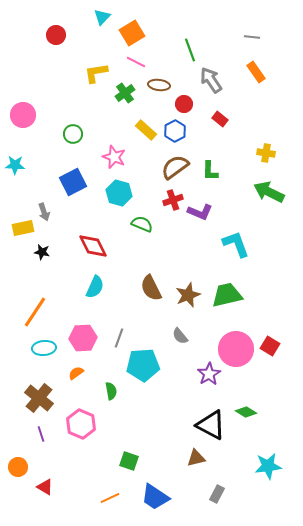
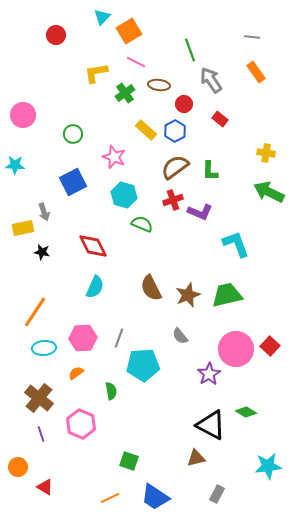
orange square at (132, 33): moved 3 px left, 2 px up
cyan hexagon at (119, 193): moved 5 px right, 2 px down
red square at (270, 346): rotated 12 degrees clockwise
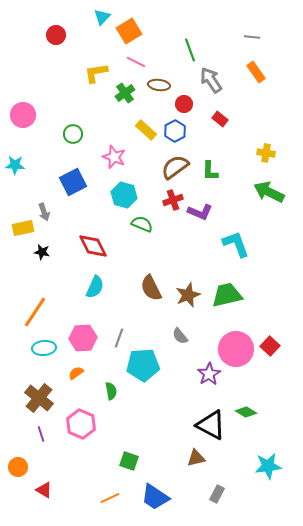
red triangle at (45, 487): moved 1 px left, 3 px down
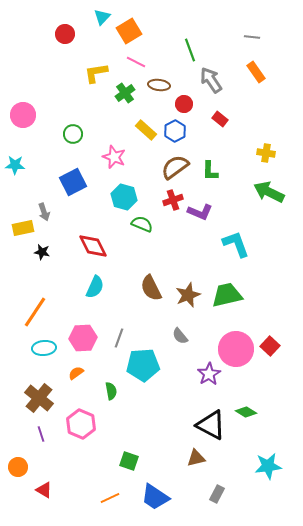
red circle at (56, 35): moved 9 px right, 1 px up
cyan hexagon at (124, 195): moved 2 px down
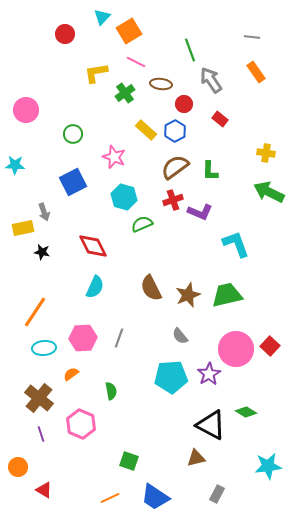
brown ellipse at (159, 85): moved 2 px right, 1 px up
pink circle at (23, 115): moved 3 px right, 5 px up
green semicircle at (142, 224): rotated 45 degrees counterclockwise
cyan pentagon at (143, 365): moved 28 px right, 12 px down
orange semicircle at (76, 373): moved 5 px left, 1 px down
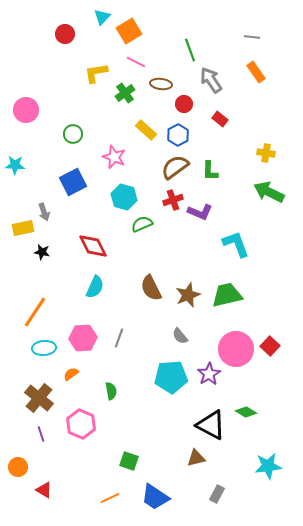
blue hexagon at (175, 131): moved 3 px right, 4 px down
